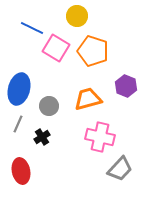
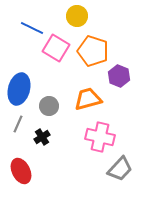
purple hexagon: moved 7 px left, 10 px up
red ellipse: rotated 15 degrees counterclockwise
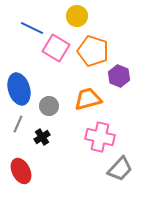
blue ellipse: rotated 32 degrees counterclockwise
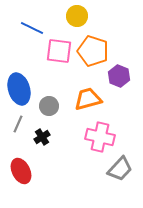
pink square: moved 3 px right, 3 px down; rotated 24 degrees counterclockwise
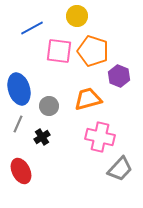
blue line: rotated 55 degrees counterclockwise
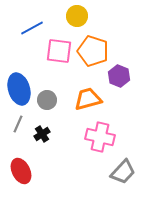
gray circle: moved 2 px left, 6 px up
black cross: moved 3 px up
gray trapezoid: moved 3 px right, 3 px down
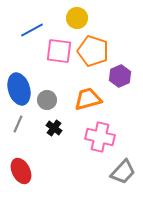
yellow circle: moved 2 px down
blue line: moved 2 px down
purple hexagon: moved 1 px right; rotated 15 degrees clockwise
black cross: moved 12 px right, 6 px up; rotated 21 degrees counterclockwise
